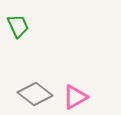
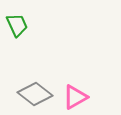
green trapezoid: moved 1 px left, 1 px up
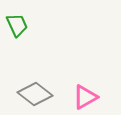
pink triangle: moved 10 px right
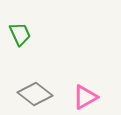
green trapezoid: moved 3 px right, 9 px down
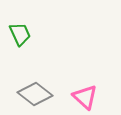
pink triangle: rotated 48 degrees counterclockwise
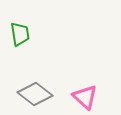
green trapezoid: rotated 15 degrees clockwise
